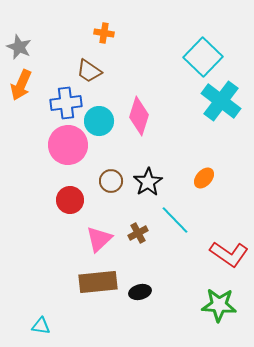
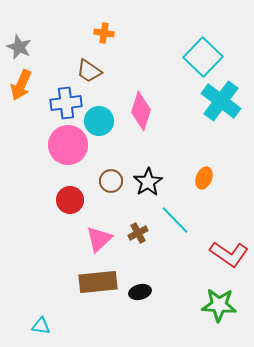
pink diamond: moved 2 px right, 5 px up
orange ellipse: rotated 20 degrees counterclockwise
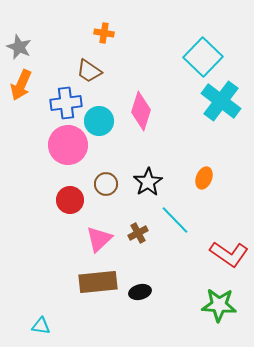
brown circle: moved 5 px left, 3 px down
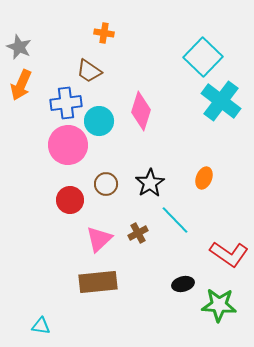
black star: moved 2 px right, 1 px down
black ellipse: moved 43 px right, 8 px up
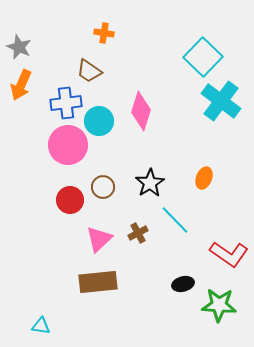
brown circle: moved 3 px left, 3 px down
